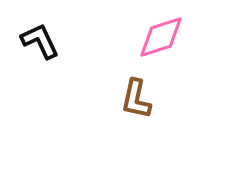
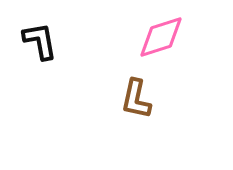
black L-shape: rotated 15 degrees clockwise
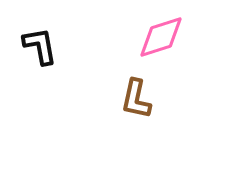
black L-shape: moved 5 px down
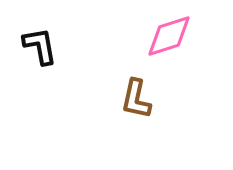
pink diamond: moved 8 px right, 1 px up
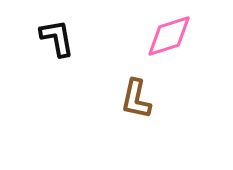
black L-shape: moved 17 px right, 8 px up
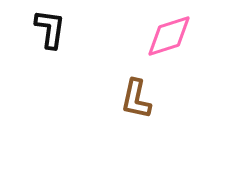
black L-shape: moved 7 px left, 9 px up; rotated 18 degrees clockwise
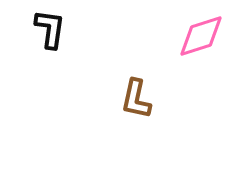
pink diamond: moved 32 px right
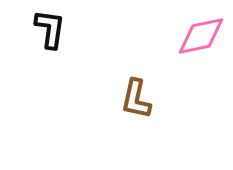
pink diamond: rotated 6 degrees clockwise
